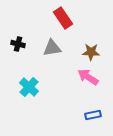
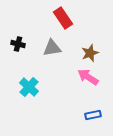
brown star: moved 1 px left, 1 px down; rotated 24 degrees counterclockwise
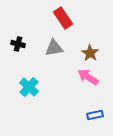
gray triangle: moved 2 px right
brown star: rotated 18 degrees counterclockwise
blue rectangle: moved 2 px right
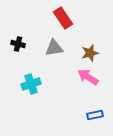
brown star: rotated 24 degrees clockwise
cyan cross: moved 2 px right, 3 px up; rotated 30 degrees clockwise
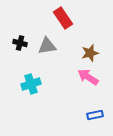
black cross: moved 2 px right, 1 px up
gray triangle: moved 7 px left, 2 px up
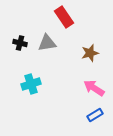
red rectangle: moved 1 px right, 1 px up
gray triangle: moved 3 px up
pink arrow: moved 6 px right, 11 px down
blue rectangle: rotated 21 degrees counterclockwise
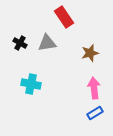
black cross: rotated 16 degrees clockwise
cyan cross: rotated 30 degrees clockwise
pink arrow: rotated 50 degrees clockwise
blue rectangle: moved 2 px up
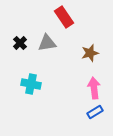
black cross: rotated 16 degrees clockwise
blue rectangle: moved 1 px up
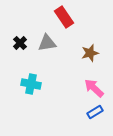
pink arrow: rotated 40 degrees counterclockwise
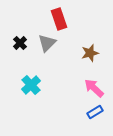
red rectangle: moved 5 px left, 2 px down; rotated 15 degrees clockwise
gray triangle: rotated 36 degrees counterclockwise
cyan cross: moved 1 px down; rotated 36 degrees clockwise
